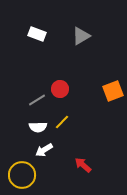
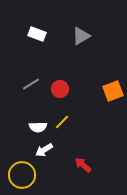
gray line: moved 6 px left, 16 px up
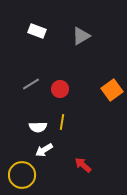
white rectangle: moved 3 px up
orange square: moved 1 px left, 1 px up; rotated 15 degrees counterclockwise
yellow line: rotated 35 degrees counterclockwise
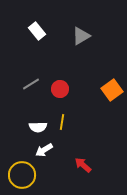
white rectangle: rotated 30 degrees clockwise
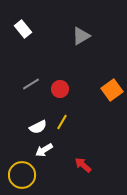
white rectangle: moved 14 px left, 2 px up
yellow line: rotated 21 degrees clockwise
white semicircle: rotated 24 degrees counterclockwise
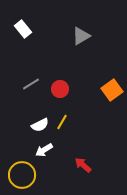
white semicircle: moved 2 px right, 2 px up
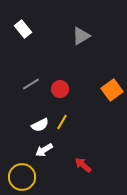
yellow circle: moved 2 px down
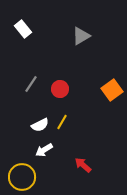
gray line: rotated 24 degrees counterclockwise
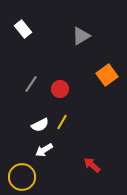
orange square: moved 5 px left, 15 px up
red arrow: moved 9 px right
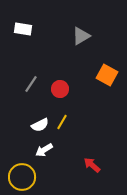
white rectangle: rotated 42 degrees counterclockwise
orange square: rotated 25 degrees counterclockwise
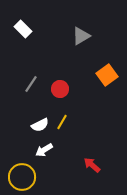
white rectangle: rotated 36 degrees clockwise
orange square: rotated 25 degrees clockwise
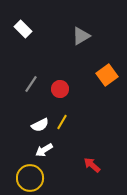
yellow circle: moved 8 px right, 1 px down
